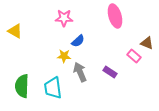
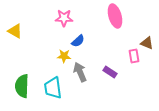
pink rectangle: rotated 40 degrees clockwise
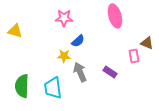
yellow triangle: rotated 14 degrees counterclockwise
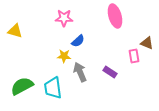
green semicircle: rotated 60 degrees clockwise
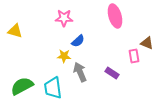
purple rectangle: moved 2 px right, 1 px down
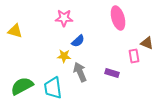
pink ellipse: moved 3 px right, 2 px down
purple rectangle: rotated 16 degrees counterclockwise
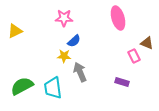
yellow triangle: rotated 42 degrees counterclockwise
blue semicircle: moved 4 px left
pink rectangle: rotated 16 degrees counterclockwise
purple rectangle: moved 10 px right, 9 px down
